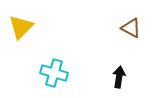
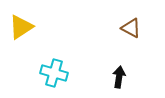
yellow triangle: rotated 12 degrees clockwise
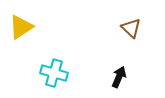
brown triangle: rotated 15 degrees clockwise
black arrow: rotated 15 degrees clockwise
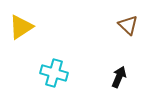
brown triangle: moved 3 px left, 3 px up
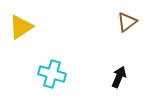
brown triangle: moved 1 px left, 3 px up; rotated 40 degrees clockwise
cyan cross: moved 2 px left, 1 px down
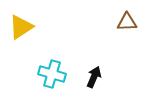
brown triangle: rotated 35 degrees clockwise
black arrow: moved 25 px left
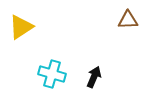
brown triangle: moved 1 px right, 2 px up
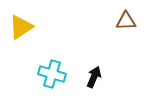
brown triangle: moved 2 px left, 1 px down
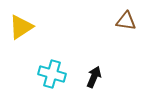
brown triangle: rotated 10 degrees clockwise
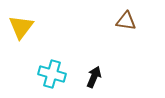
yellow triangle: rotated 20 degrees counterclockwise
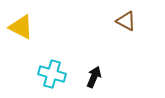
brown triangle: rotated 20 degrees clockwise
yellow triangle: rotated 40 degrees counterclockwise
